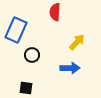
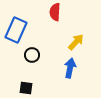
yellow arrow: moved 1 px left
blue arrow: rotated 78 degrees counterclockwise
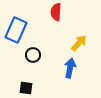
red semicircle: moved 1 px right
yellow arrow: moved 3 px right, 1 px down
black circle: moved 1 px right
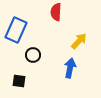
yellow arrow: moved 2 px up
black square: moved 7 px left, 7 px up
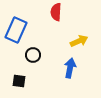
yellow arrow: rotated 24 degrees clockwise
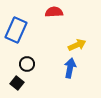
red semicircle: moved 2 px left; rotated 84 degrees clockwise
yellow arrow: moved 2 px left, 4 px down
black circle: moved 6 px left, 9 px down
black square: moved 2 px left, 2 px down; rotated 32 degrees clockwise
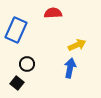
red semicircle: moved 1 px left, 1 px down
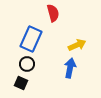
red semicircle: rotated 78 degrees clockwise
blue rectangle: moved 15 px right, 9 px down
black square: moved 4 px right; rotated 16 degrees counterclockwise
